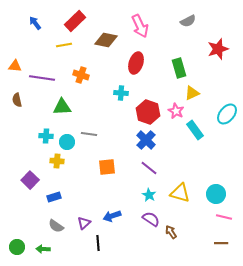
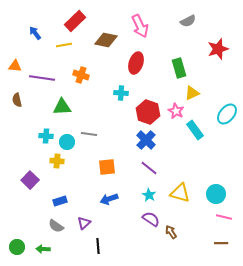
blue arrow at (35, 23): moved 10 px down
blue rectangle at (54, 197): moved 6 px right, 4 px down
blue arrow at (112, 216): moved 3 px left, 17 px up
black line at (98, 243): moved 3 px down
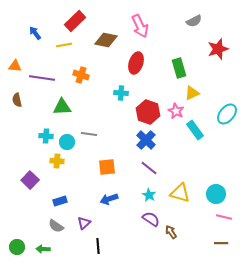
gray semicircle at (188, 21): moved 6 px right
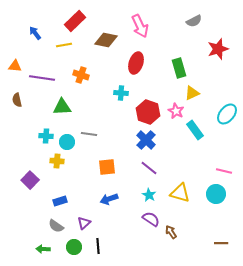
pink line at (224, 217): moved 46 px up
green circle at (17, 247): moved 57 px right
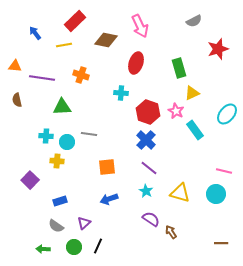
cyan star at (149, 195): moved 3 px left, 4 px up
black line at (98, 246): rotated 28 degrees clockwise
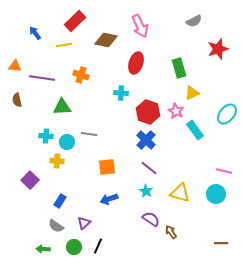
blue rectangle at (60, 201): rotated 40 degrees counterclockwise
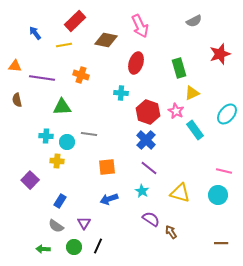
red star at (218, 49): moved 2 px right, 5 px down
cyan star at (146, 191): moved 4 px left
cyan circle at (216, 194): moved 2 px right, 1 px down
purple triangle at (84, 223): rotated 16 degrees counterclockwise
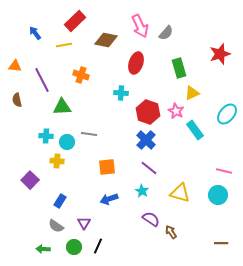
gray semicircle at (194, 21): moved 28 px left, 12 px down; rotated 21 degrees counterclockwise
purple line at (42, 78): moved 2 px down; rotated 55 degrees clockwise
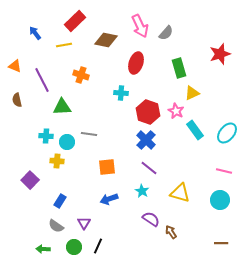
orange triangle at (15, 66): rotated 16 degrees clockwise
cyan ellipse at (227, 114): moved 19 px down
cyan circle at (218, 195): moved 2 px right, 5 px down
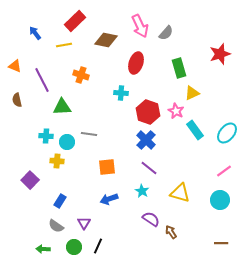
pink line at (224, 171): rotated 49 degrees counterclockwise
